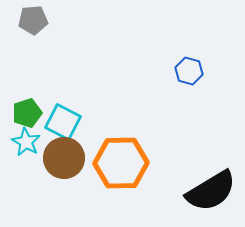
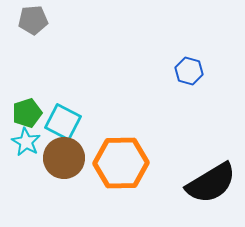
black semicircle: moved 8 px up
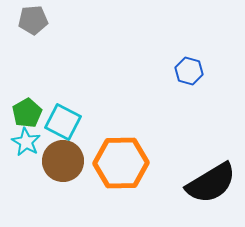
green pentagon: rotated 12 degrees counterclockwise
brown circle: moved 1 px left, 3 px down
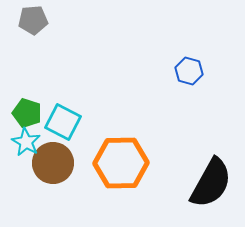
green pentagon: rotated 24 degrees counterclockwise
brown circle: moved 10 px left, 2 px down
black semicircle: rotated 30 degrees counterclockwise
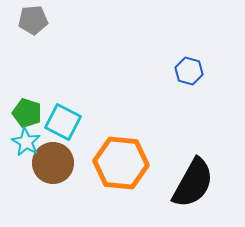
orange hexagon: rotated 6 degrees clockwise
black semicircle: moved 18 px left
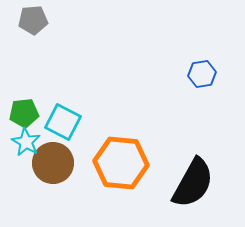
blue hexagon: moved 13 px right, 3 px down; rotated 24 degrees counterclockwise
green pentagon: moved 3 px left; rotated 24 degrees counterclockwise
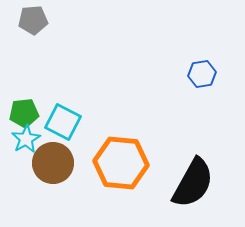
cyan star: moved 3 px up; rotated 12 degrees clockwise
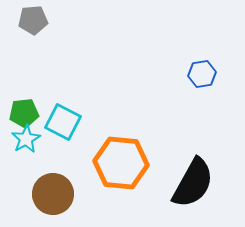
brown circle: moved 31 px down
